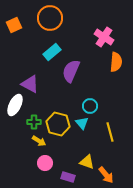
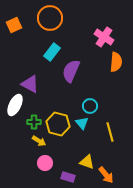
cyan rectangle: rotated 12 degrees counterclockwise
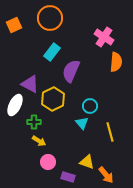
yellow hexagon: moved 5 px left, 25 px up; rotated 20 degrees clockwise
pink circle: moved 3 px right, 1 px up
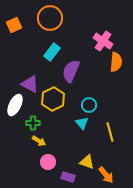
pink cross: moved 1 px left, 4 px down
cyan circle: moved 1 px left, 1 px up
green cross: moved 1 px left, 1 px down
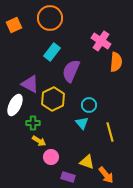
pink cross: moved 2 px left
pink circle: moved 3 px right, 5 px up
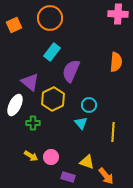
pink cross: moved 17 px right, 27 px up; rotated 30 degrees counterclockwise
purple triangle: moved 2 px up; rotated 12 degrees clockwise
cyan triangle: moved 1 px left
yellow line: moved 3 px right; rotated 18 degrees clockwise
yellow arrow: moved 8 px left, 15 px down
orange arrow: moved 1 px down
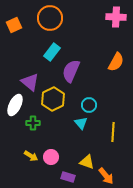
pink cross: moved 2 px left, 3 px down
orange semicircle: rotated 24 degrees clockwise
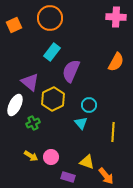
green cross: rotated 24 degrees counterclockwise
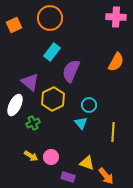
yellow triangle: moved 1 px down
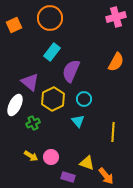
pink cross: rotated 18 degrees counterclockwise
cyan circle: moved 5 px left, 6 px up
cyan triangle: moved 3 px left, 2 px up
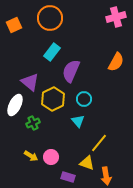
yellow line: moved 14 px left, 11 px down; rotated 36 degrees clockwise
orange arrow: rotated 30 degrees clockwise
